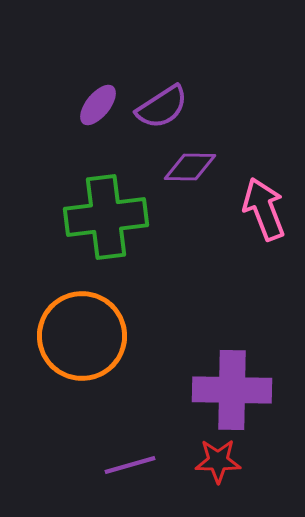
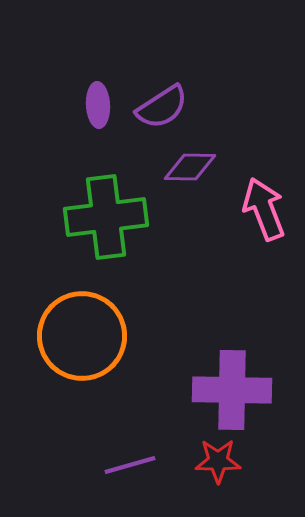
purple ellipse: rotated 42 degrees counterclockwise
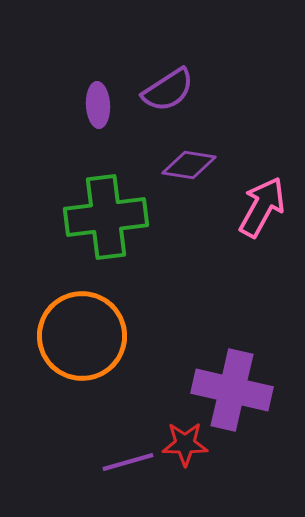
purple semicircle: moved 6 px right, 17 px up
purple diamond: moved 1 px left, 2 px up; rotated 8 degrees clockwise
pink arrow: moved 2 px left, 2 px up; rotated 50 degrees clockwise
purple cross: rotated 12 degrees clockwise
red star: moved 33 px left, 17 px up
purple line: moved 2 px left, 3 px up
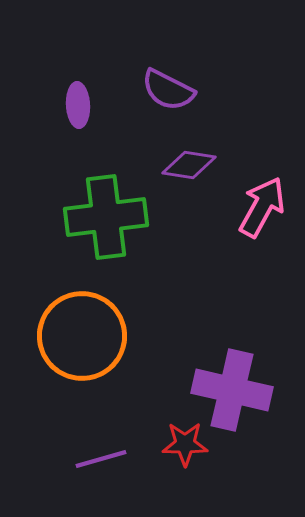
purple semicircle: rotated 60 degrees clockwise
purple ellipse: moved 20 px left
purple line: moved 27 px left, 3 px up
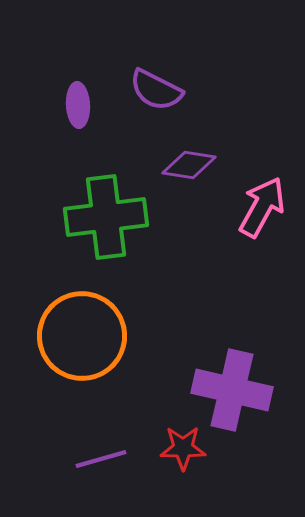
purple semicircle: moved 12 px left
red star: moved 2 px left, 4 px down
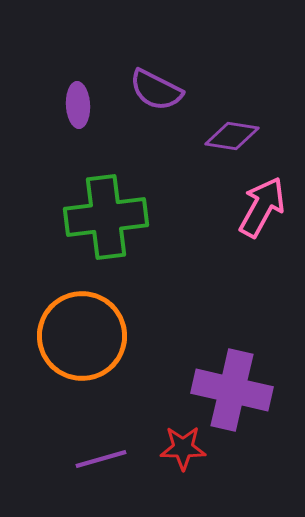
purple diamond: moved 43 px right, 29 px up
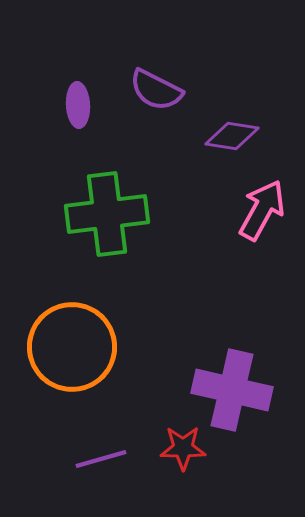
pink arrow: moved 3 px down
green cross: moved 1 px right, 3 px up
orange circle: moved 10 px left, 11 px down
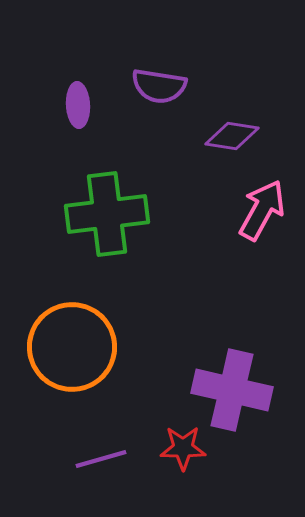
purple semicircle: moved 3 px right, 4 px up; rotated 18 degrees counterclockwise
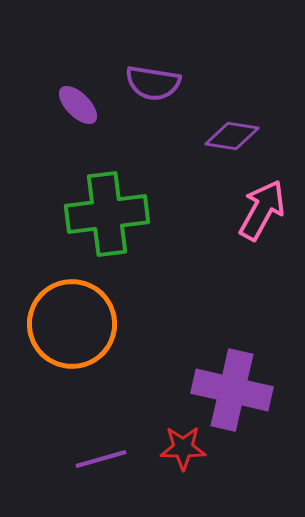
purple semicircle: moved 6 px left, 3 px up
purple ellipse: rotated 42 degrees counterclockwise
orange circle: moved 23 px up
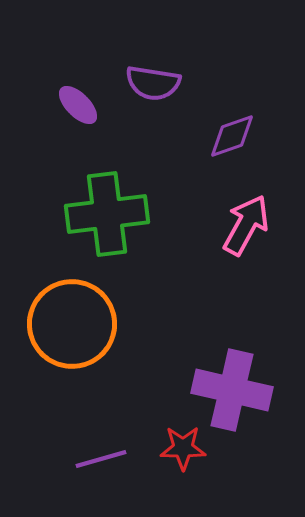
purple diamond: rotated 28 degrees counterclockwise
pink arrow: moved 16 px left, 15 px down
